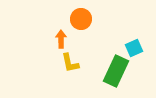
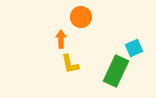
orange circle: moved 2 px up
yellow L-shape: moved 1 px down
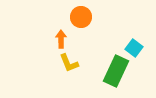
cyan square: rotated 30 degrees counterclockwise
yellow L-shape: moved 1 px left, 1 px up; rotated 10 degrees counterclockwise
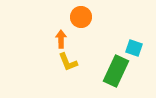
cyan square: rotated 18 degrees counterclockwise
yellow L-shape: moved 1 px left, 1 px up
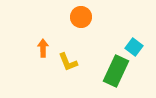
orange arrow: moved 18 px left, 9 px down
cyan square: moved 1 px up; rotated 18 degrees clockwise
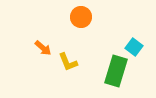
orange arrow: rotated 132 degrees clockwise
green rectangle: rotated 8 degrees counterclockwise
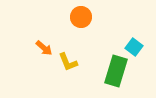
orange arrow: moved 1 px right
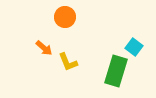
orange circle: moved 16 px left
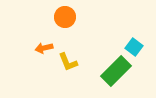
orange arrow: rotated 126 degrees clockwise
green rectangle: rotated 28 degrees clockwise
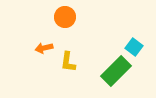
yellow L-shape: rotated 30 degrees clockwise
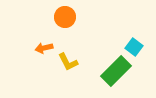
yellow L-shape: rotated 35 degrees counterclockwise
